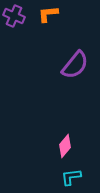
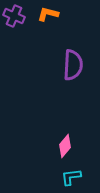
orange L-shape: rotated 20 degrees clockwise
purple semicircle: moved 2 px left; rotated 36 degrees counterclockwise
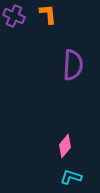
orange L-shape: rotated 70 degrees clockwise
cyan L-shape: rotated 25 degrees clockwise
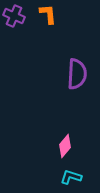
purple semicircle: moved 4 px right, 9 px down
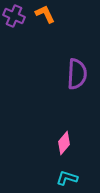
orange L-shape: moved 3 px left; rotated 20 degrees counterclockwise
pink diamond: moved 1 px left, 3 px up
cyan L-shape: moved 4 px left, 1 px down
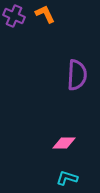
purple semicircle: moved 1 px down
pink diamond: rotated 50 degrees clockwise
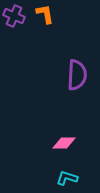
orange L-shape: rotated 15 degrees clockwise
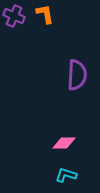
cyan L-shape: moved 1 px left, 3 px up
